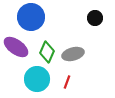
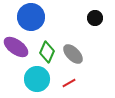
gray ellipse: rotated 60 degrees clockwise
red line: moved 2 px right, 1 px down; rotated 40 degrees clockwise
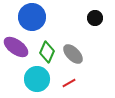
blue circle: moved 1 px right
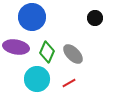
purple ellipse: rotated 25 degrees counterclockwise
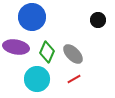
black circle: moved 3 px right, 2 px down
red line: moved 5 px right, 4 px up
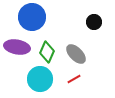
black circle: moved 4 px left, 2 px down
purple ellipse: moved 1 px right
gray ellipse: moved 3 px right
cyan circle: moved 3 px right
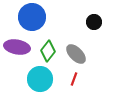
green diamond: moved 1 px right, 1 px up; rotated 15 degrees clockwise
red line: rotated 40 degrees counterclockwise
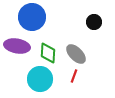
purple ellipse: moved 1 px up
green diamond: moved 2 px down; rotated 35 degrees counterclockwise
red line: moved 3 px up
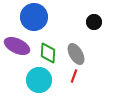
blue circle: moved 2 px right
purple ellipse: rotated 15 degrees clockwise
gray ellipse: rotated 15 degrees clockwise
cyan circle: moved 1 px left, 1 px down
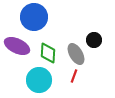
black circle: moved 18 px down
